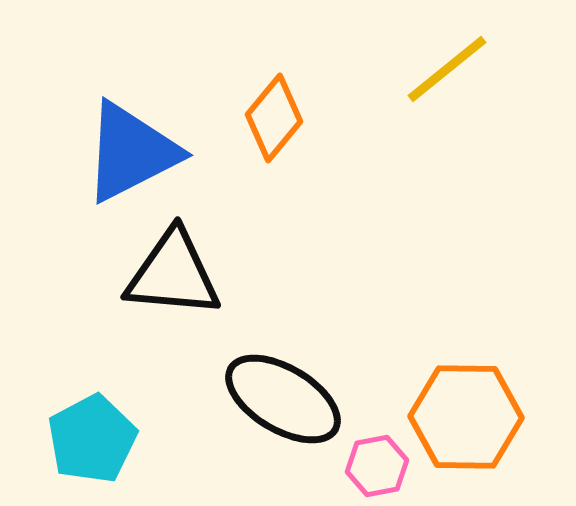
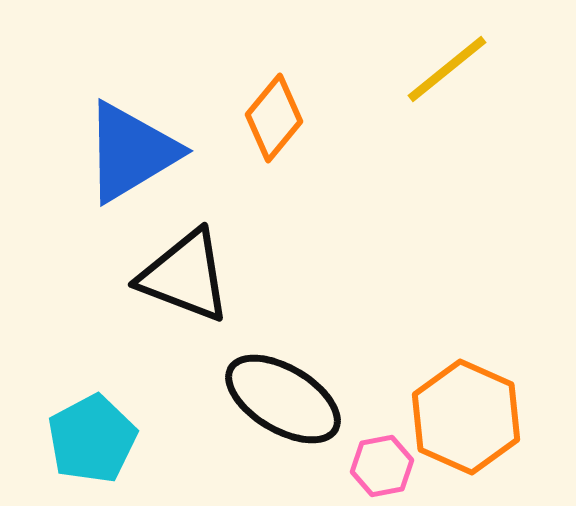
blue triangle: rotated 4 degrees counterclockwise
black triangle: moved 12 px right, 2 px down; rotated 16 degrees clockwise
orange hexagon: rotated 23 degrees clockwise
pink hexagon: moved 5 px right
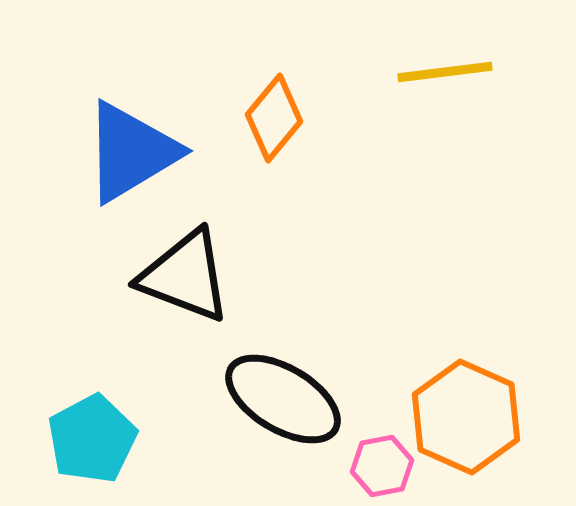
yellow line: moved 2 px left, 3 px down; rotated 32 degrees clockwise
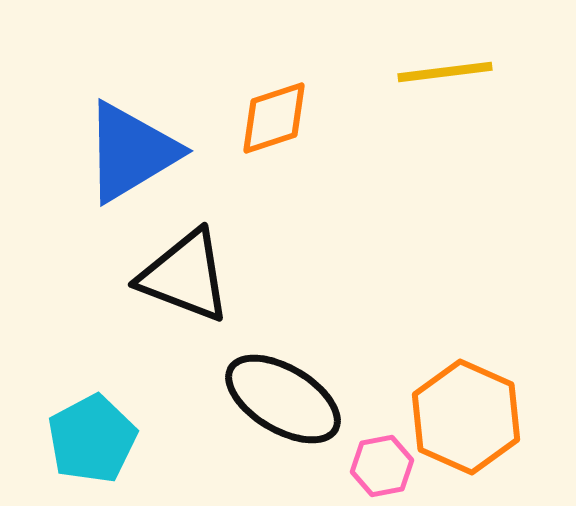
orange diamond: rotated 32 degrees clockwise
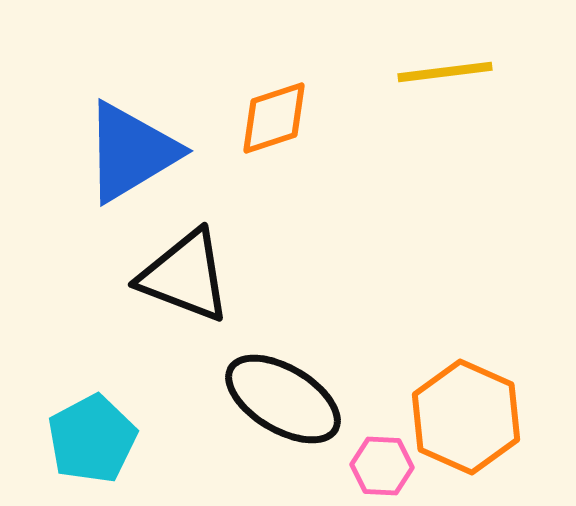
pink hexagon: rotated 14 degrees clockwise
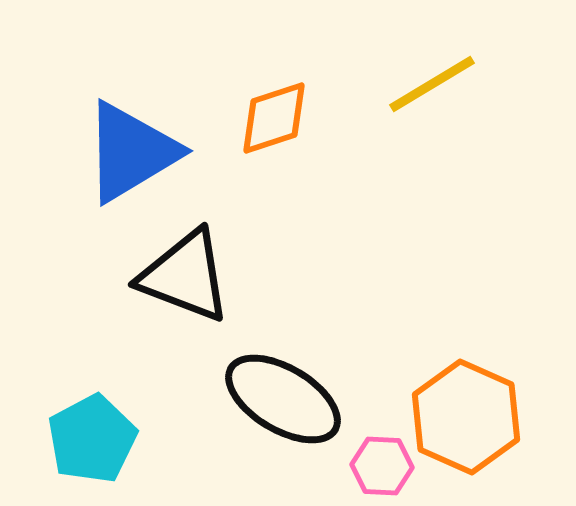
yellow line: moved 13 px left, 12 px down; rotated 24 degrees counterclockwise
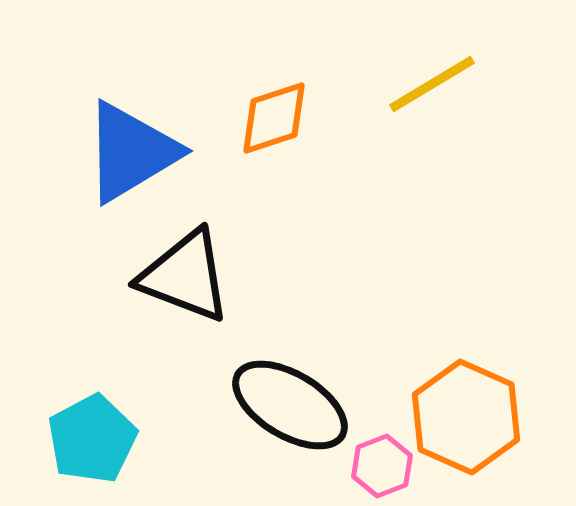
black ellipse: moved 7 px right, 6 px down
pink hexagon: rotated 24 degrees counterclockwise
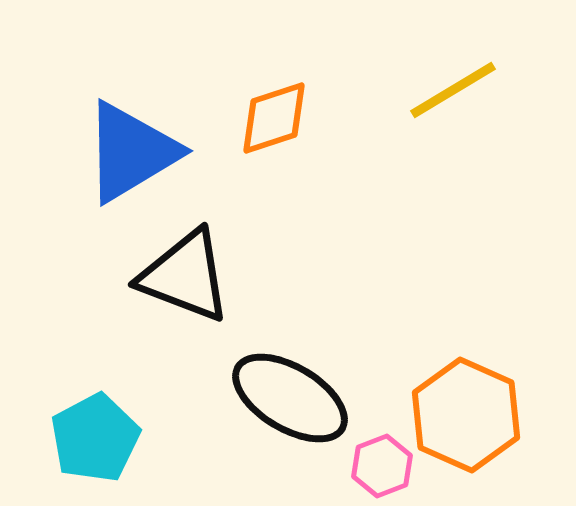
yellow line: moved 21 px right, 6 px down
black ellipse: moved 7 px up
orange hexagon: moved 2 px up
cyan pentagon: moved 3 px right, 1 px up
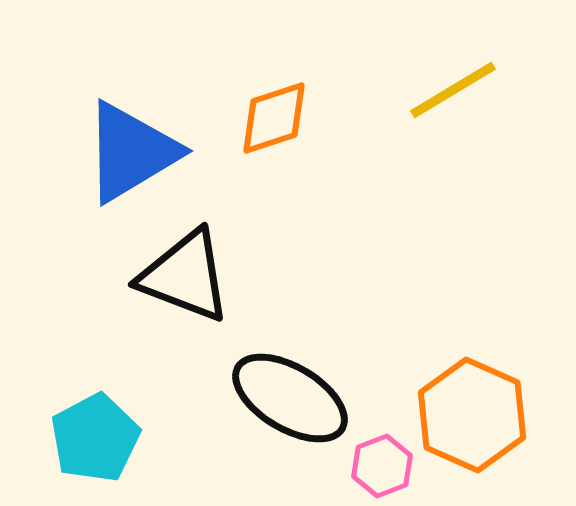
orange hexagon: moved 6 px right
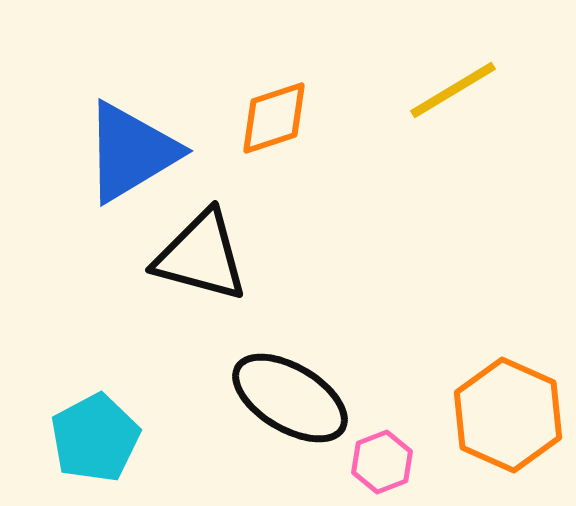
black triangle: moved 16 px right, 20 px up; rotated 6 degrees counterclockwise
orange hexagon: moved 36 px right
pink hexagon: moved 4 px up
